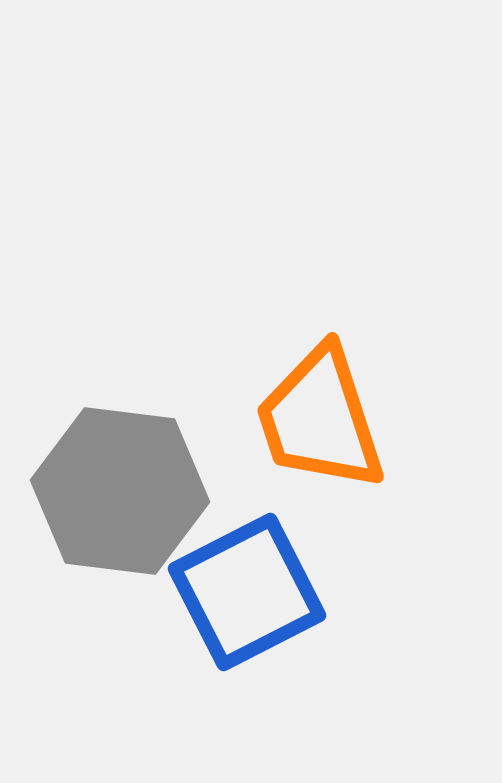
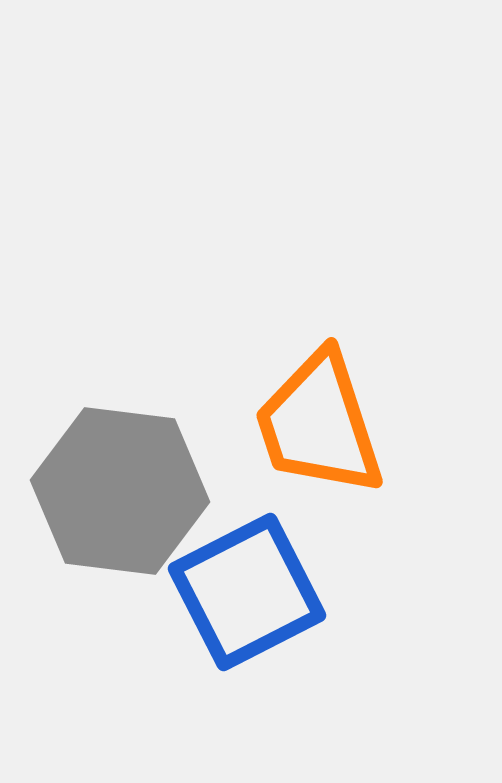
orange trapezoid: moved 1 px left, 5 px down
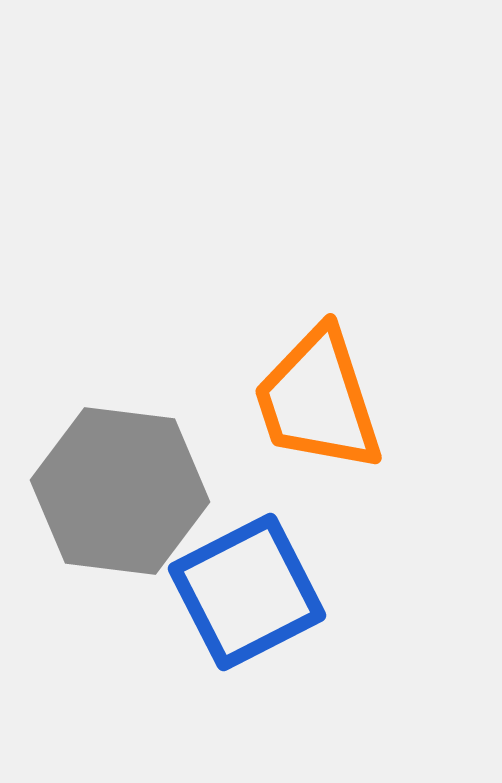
orange trapezoid: moved 1 px left, 24 px up
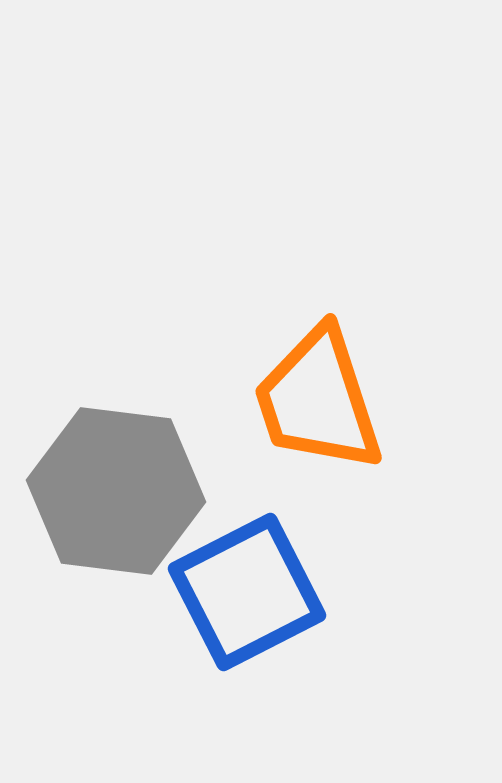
gray hexagon: moved 4 px left
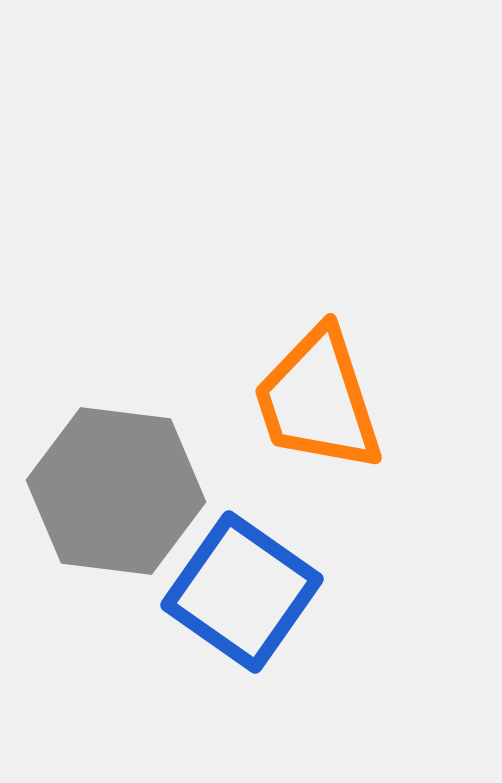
blue square: moved 5 px left; rotated 28 degrees counterclockwise
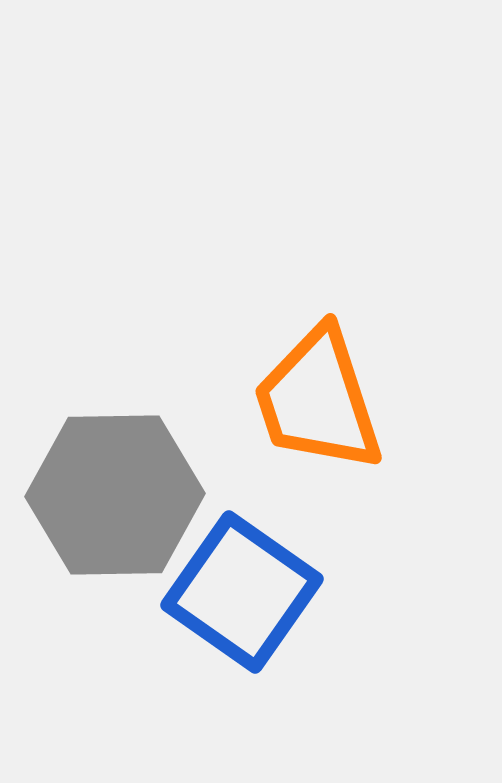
gray hexagon: moved 1 px left, 4 px down; rotated 8 degrees counterclockwise
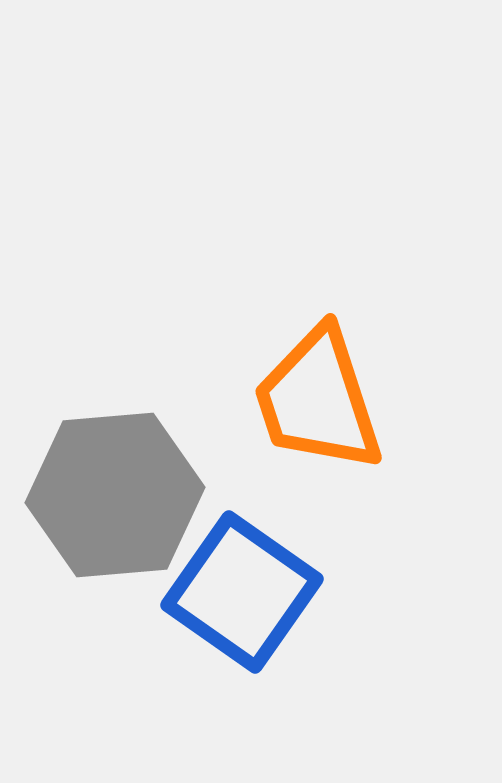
gray hexagon: rotated 4 degrees counterclockwise
